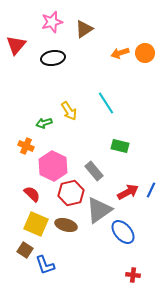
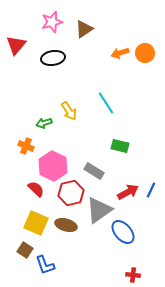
gray rectangle: rotated 18 degrees counterclockwise
red semicircle: moved 4 px right, 5 px up
yellow square: moved 1 px up
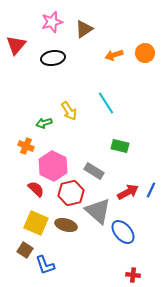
orange arrow: moved 6 px left, 2 px down
gray triangle: moved 1 px left, 1 px down; rotated 44 degrees counterclockwise
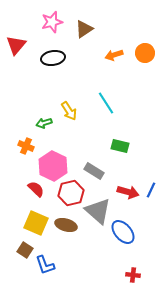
red arrow: rotated 45 degrees clockwise
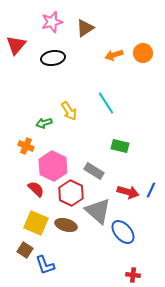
brown triangle: moved 1 px right, 1 px up
orange circle: moved 2 px left
red hexagon: rotated 20 degrees counterclockwise
